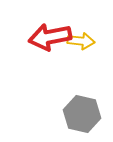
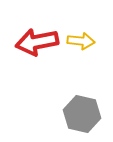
red arrow: moved 13 px left, 5 px down
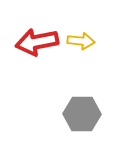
gray hexagon: rotated 12 degrees counterclockwise
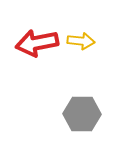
red arrow: moved 1 px down
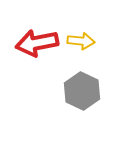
gray hexagon: moved 23 px up; rotated 24 degrees clockwise
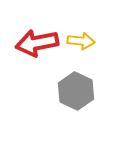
gray hexagon: moved 6 px left
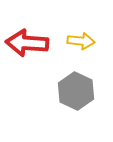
red arrow: moved 10 px left; rotated 15 degrees clockwise
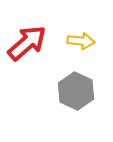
red arrow: rotated 135 degrees clockwise
